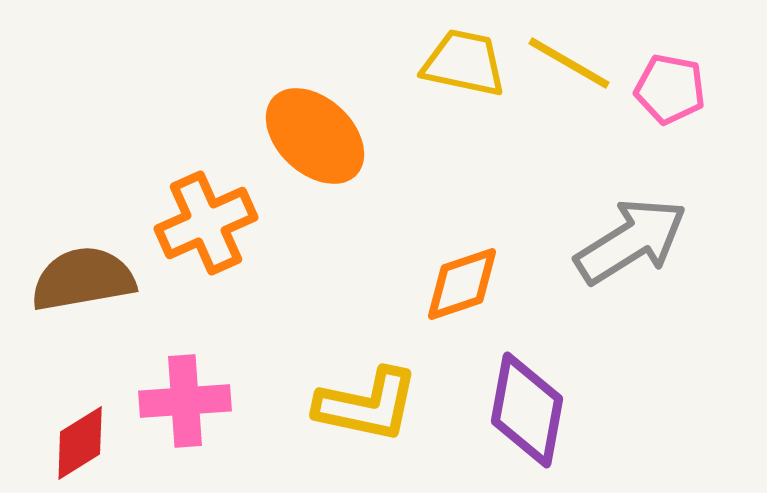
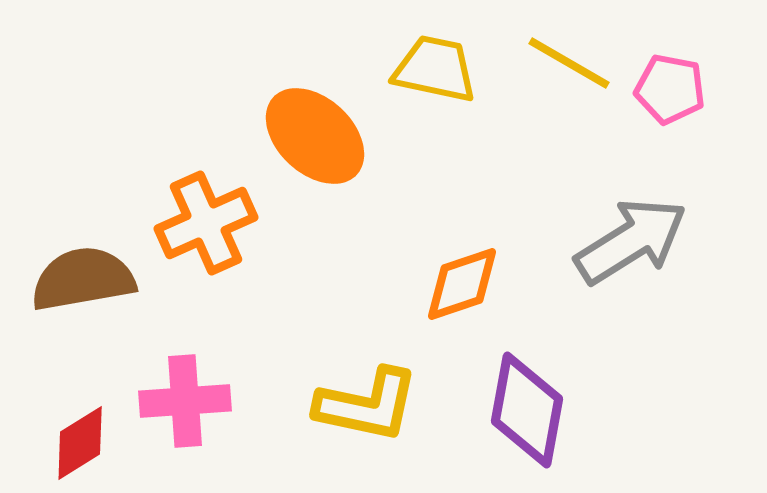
yellow trapezoid: moved 29 px left, 6 px down
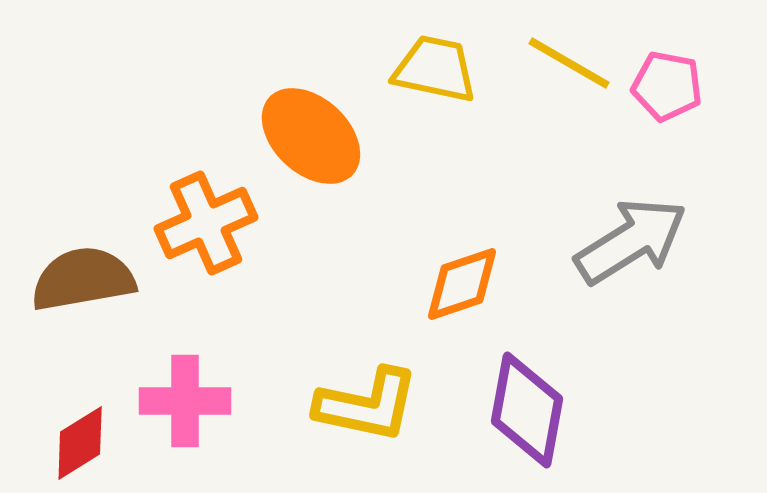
pink pentagon: moved 3 px left, 3 px up
orange ellipse: moved 4 px left
pink cross: rotated 4 degrees clockwise
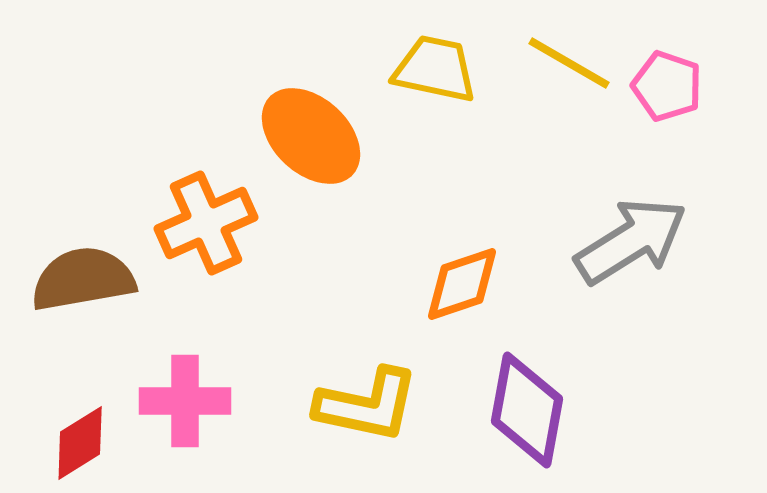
pink pentagon: rotated 8 degrees clockwise
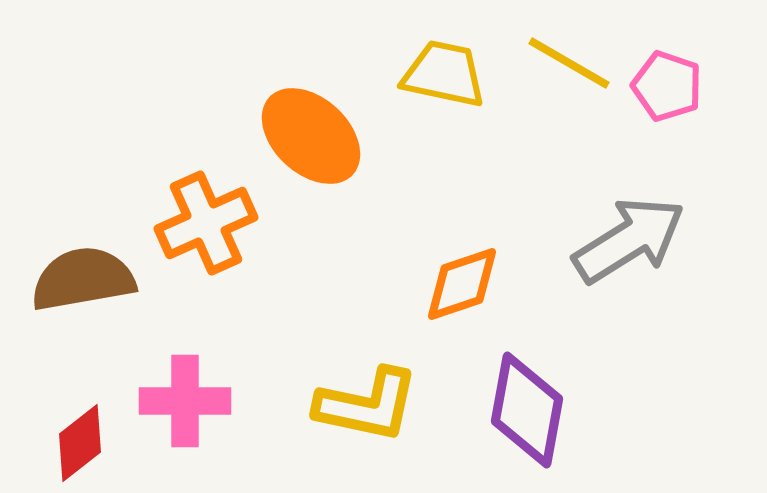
yellow trapezoid: moved 9 px right, 5 px down
gray arrow: moved 2 px left, 1 px up
red diamond: rotated 6 degrees counterclockwise
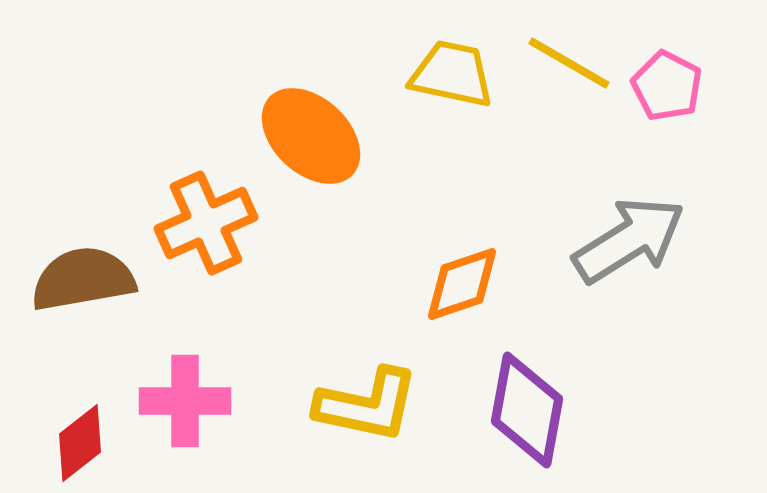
yellow trapezoid: moved 8 px right
pink pentagon: rotated 8 degrees clockwise
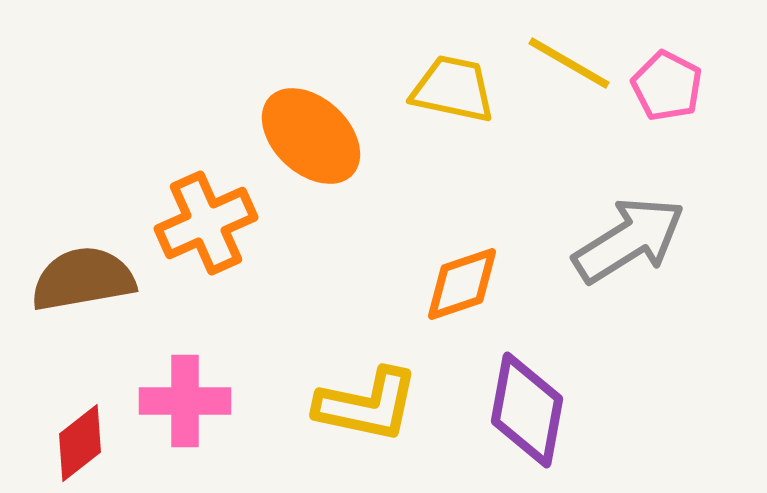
yellow trapezoid: moved 1 px right, 15 px down
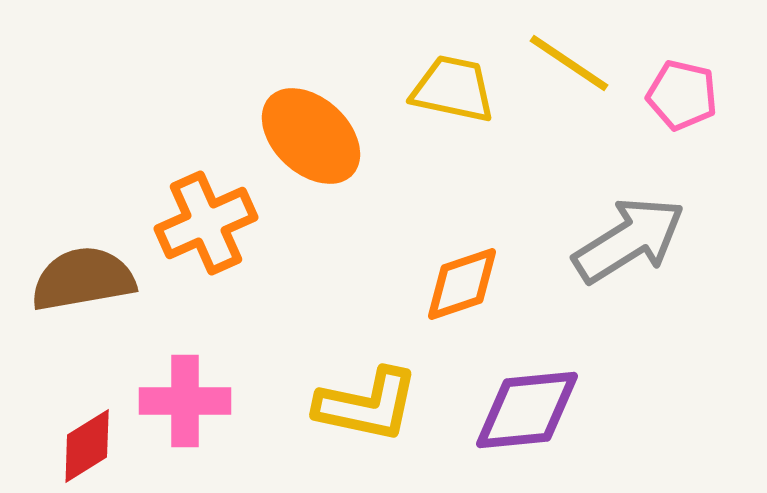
yellow line: rotated 4 degrees clockwise
pink pentagon: moved 15 px right, 9 px down; rotated 14 degrees counterclockwise
purple diamond: rotated 74 degrees clockwise
red diamond: moved 7 px right, 3 px down; rotated 6 degrees clockwise
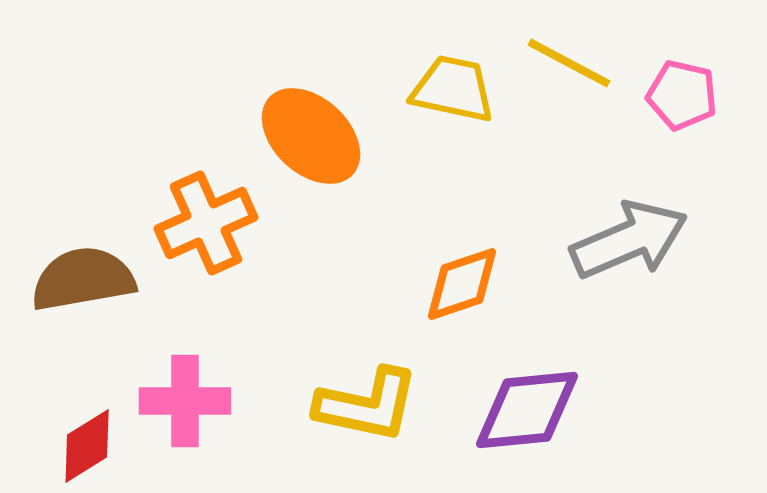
yellow line: rotated 6 degrees counterclockwise
gray arrow: rotated 9 degrees clockwise
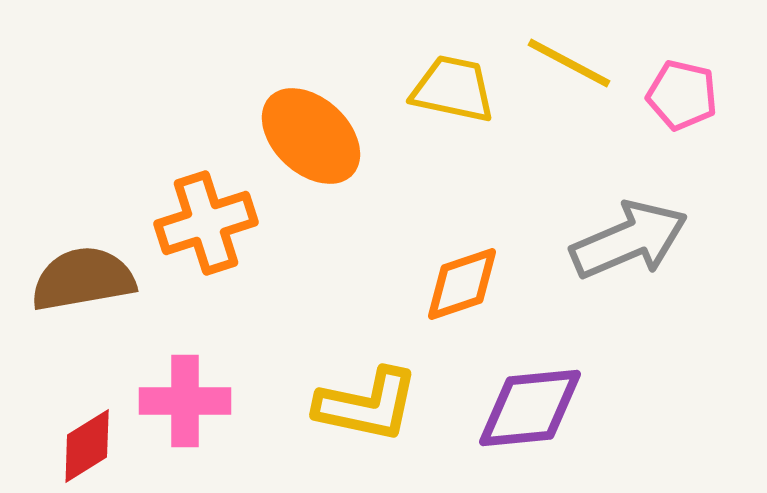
orange cross: rotated 6 degrees clockwise
purple diamond: moved 3 px right, 2 px up
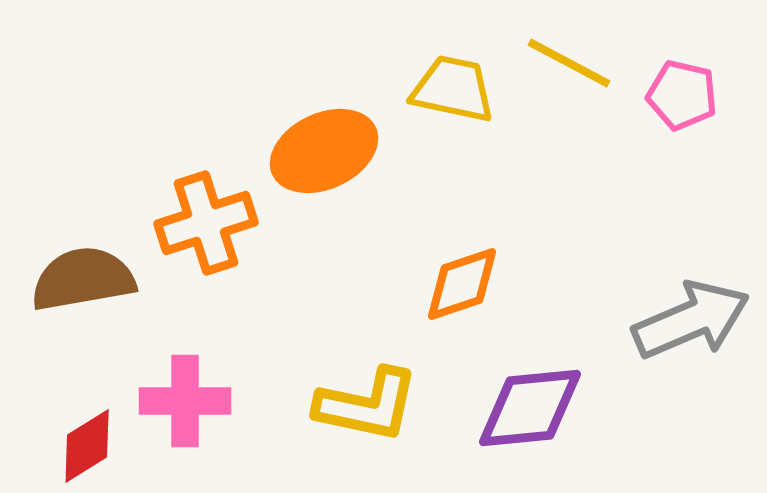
orange ellipse: moved 13 px right, 15 px down; rotated 68 degrees counterclockwise
gray arrow: moved 62 px right, 80 px down
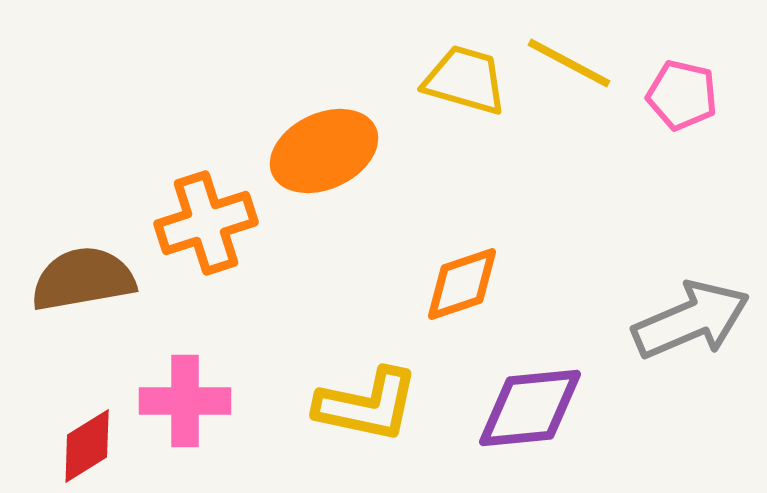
yellow trapezoid: moved 12 px right, 9 px up; rotated 4 degrees clockwise
